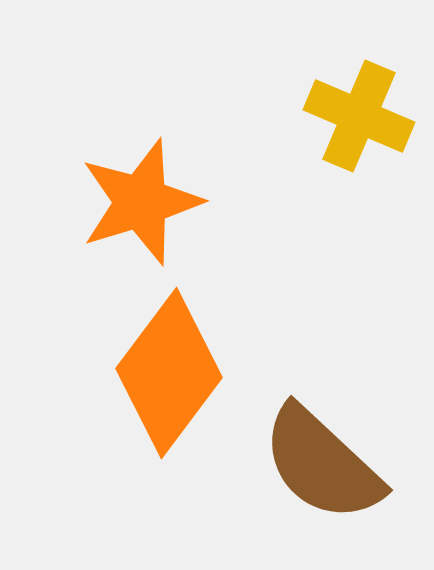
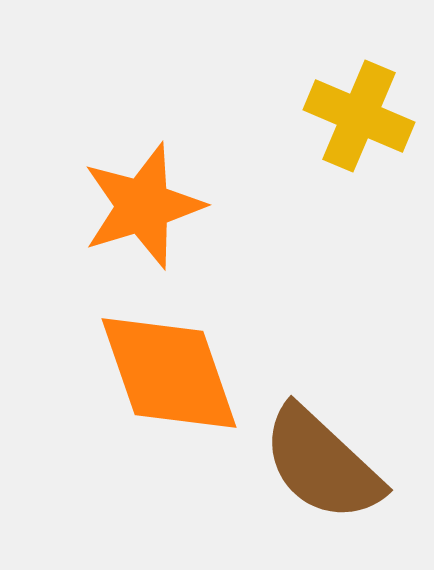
orange star: moved 2 px right, 4 px down
orange diamond: rotated 56 degrees counterclockwise
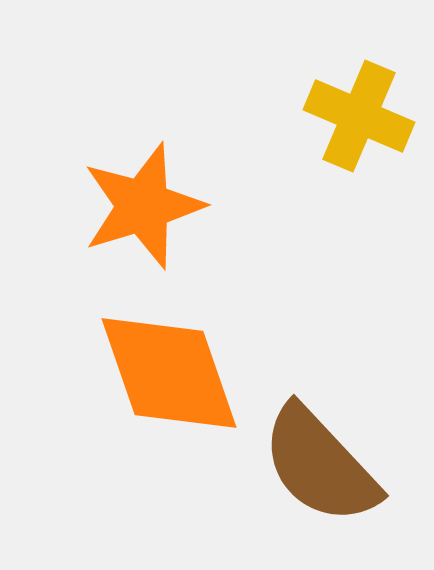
brown semicircle: moved 2 px left, 1 px down; rotated 4 degrees clockwise
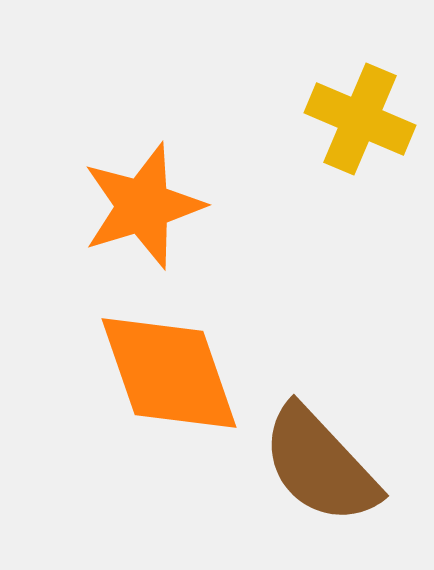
yellow cross: moved 1 px right, 3 px down
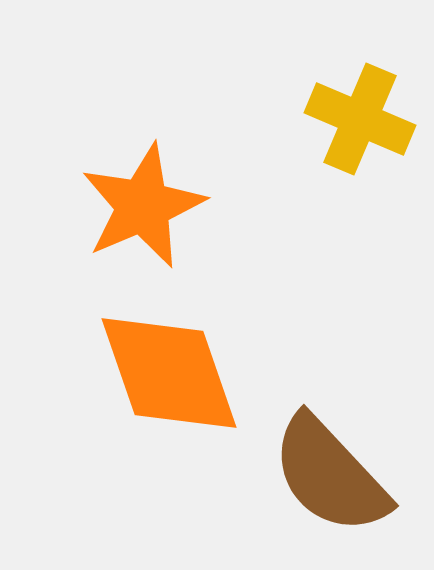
orange star: rotated 6 degrees counterclockwise
brown semicircle: moved 10 px right, 10 px down
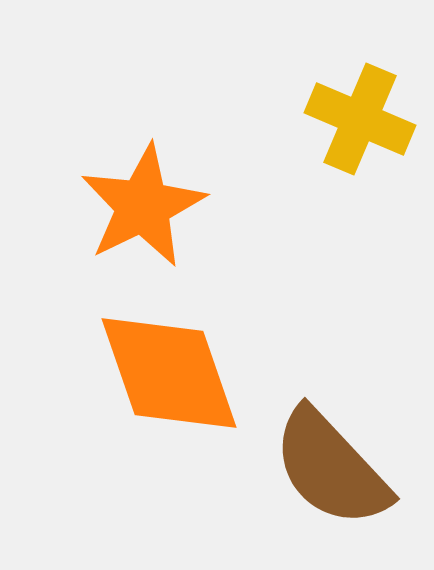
orange star: rotated 3 degrees counterclockwise
brown semicircle: moved 1 px right, 7 px up
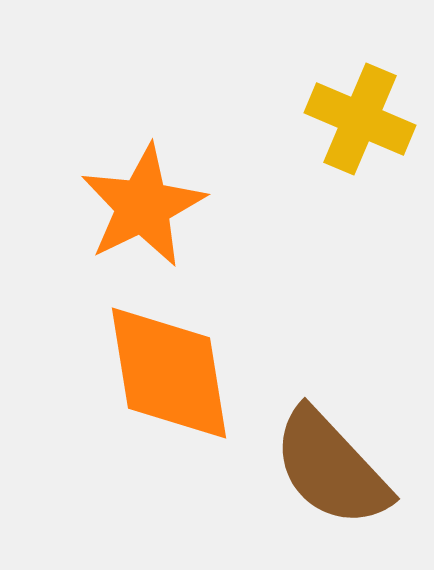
orange diamond: rotated 10 degrees clockwise
